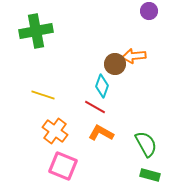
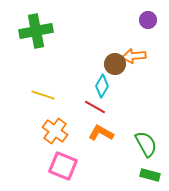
purple circle: moved 1 px left, 9 px down
cyan diamond: rotated 10 degrees clockwise
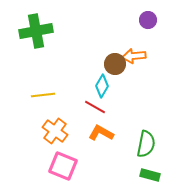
yellow line: rotated 25 degrees counterclockwise
green semicircle: rotated 40 degrees clockwise
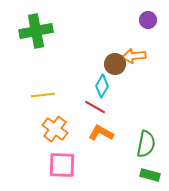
orange cross: moved 2 px up
pink square: moved 1 px left, 1 px up; rotated 20 degrees counterclockwise
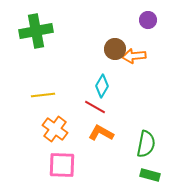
brown circle: moved 15 px up
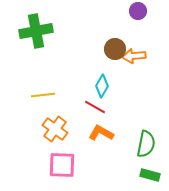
purple circle: moved 10 px left, 9 px up
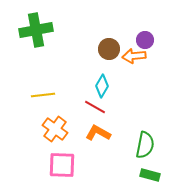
purple circle: moved 7 px right, 29 px down
green cross: moved 1 px up
brown circle: moved 6 px left
orange L-shape: moved 3 px left
green semicircle: moved 1 px left, 1 px down
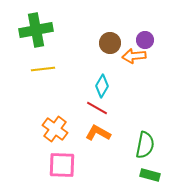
brown circle: moved 1 px right, 6 px up
yellow line: moved 26 px up
red line: moved 2 px right, 1 px down
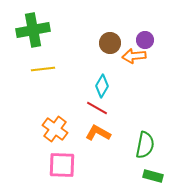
green cross: moved 3 px left
green rectangle: moved 3 px right, 1 px down
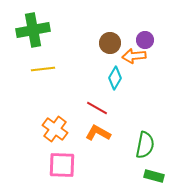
cyan diamond: moved 13 px right, 8 px up
green rectangle: moved 1 px right
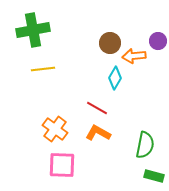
purple circle: moved 13 px right, 1 px down
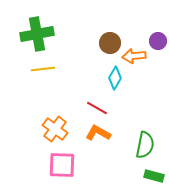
green cross: moved 4 px right, 4 px down
